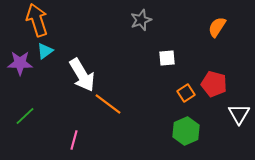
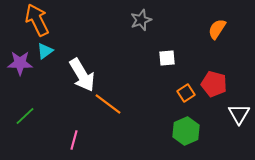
orange arrow: rotated 8 degrees counterclockwise
orange semicircle: moved 2 px down
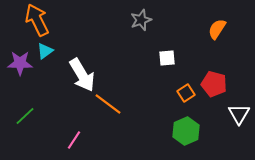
pink line: rotated 18 degrees clockwise
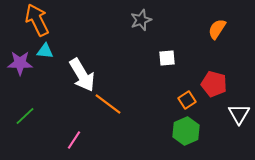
cyan triangle: rotated 42 degrees clockwise
orange square: moved 1 px right, 7 px down
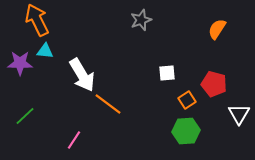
white square: moved 15 px down
green hexagon: rotated 20 degrees clockwise
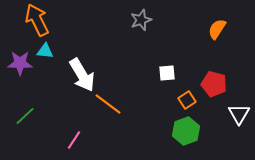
green hexagon: rotated 16 degrees counterclockwise
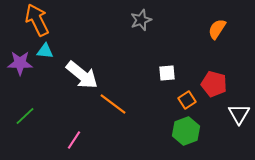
white arrow: rotated 20 degrees counterclockwise
orange line: moved 5 px right
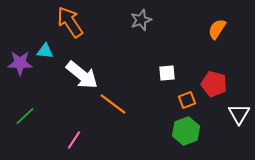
orange arrow: moved 33 px right, 2 px down; rotated 8 degrees counterclockwise
orange square: rotated 12 degrees clockwise
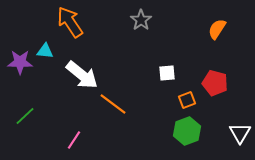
gray star: rotated 15 degrees counterclockwise
purple star: moved 1 px up
red pentagon: moved 1 px right, 1 px up
white triangle: moved 1 px right, 19 px down
green hexagon: moved 1 px right
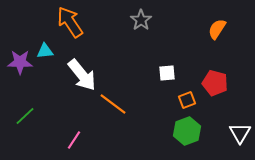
cyan triangle: rotated 12 degrees counterclockwise
white arrow: rotated 12 degrees clockwise
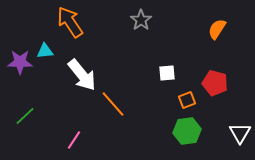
orange line: rotated 12 degrees clockwise
green hexagon: rotated 12 degrees clockwise
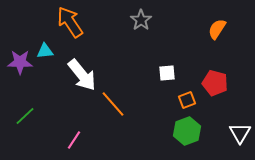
green hexagon: rotated 12 degrees counterclockwise
